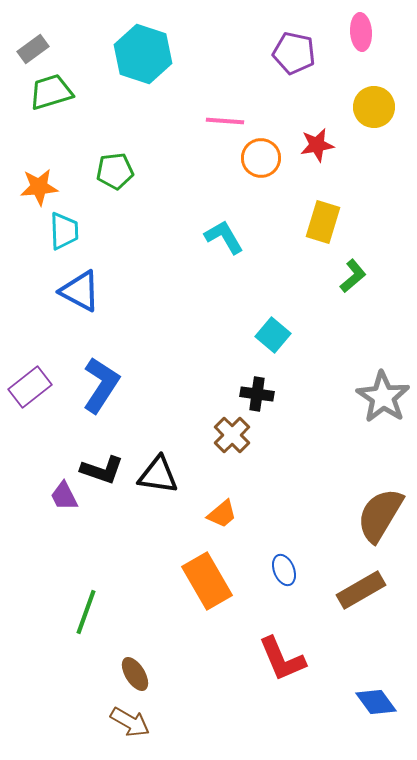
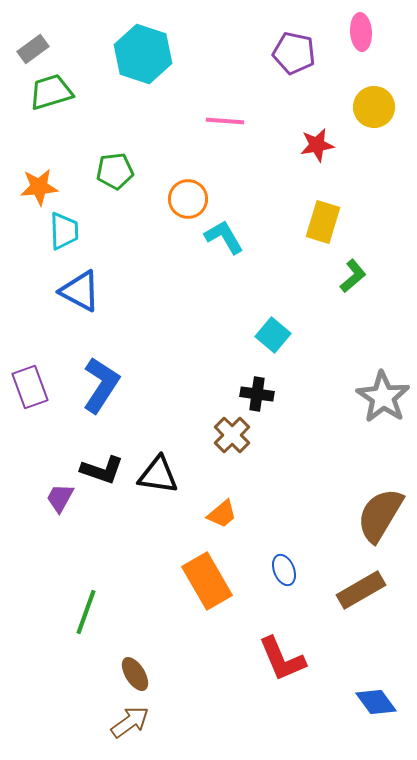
orange circle: moved 73 px left, 41 px down
purple rectangle: rotated 72 degrees counterclockwise
purple trapezoid: moved 4 px left, 2 px down; rotated 56 degrees clockwise
brown arrow: rotated 66 degrees counterclockwise
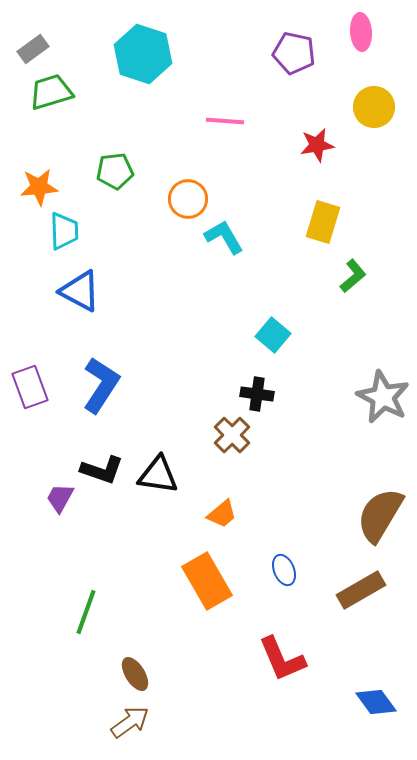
gray star: rotated 6 degrees counterclockwise
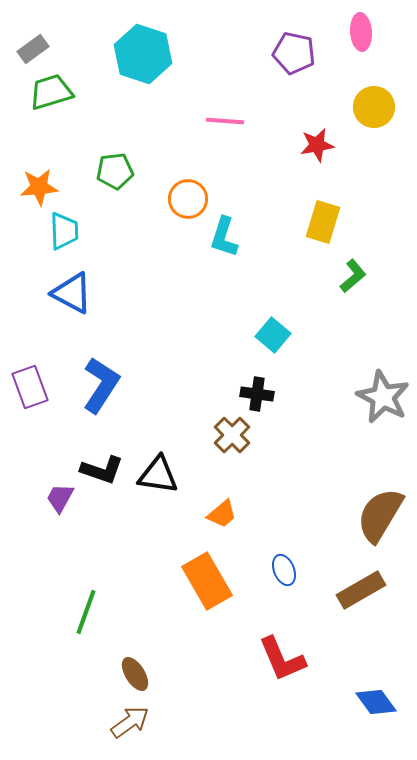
cyan L-shape: rotated 132 degrees counterclockwise
blue triangle: moved 8 px left, 2 px down
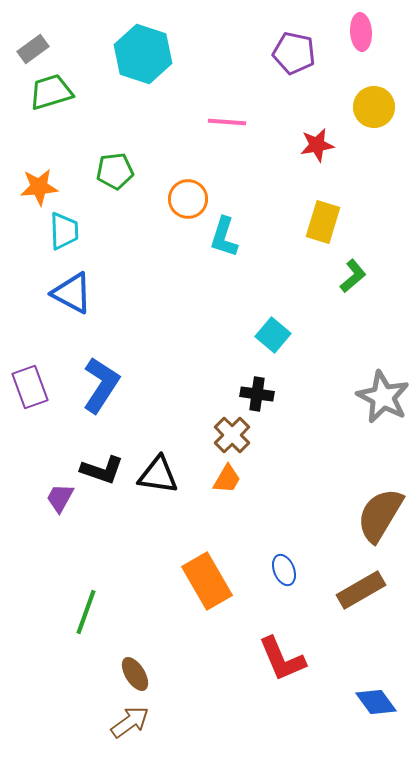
pink line: moved 2 px right, 1 px down
orange trapezoid: moved 5 px right, 35 px up; rotated 20 degrees counterclockwise
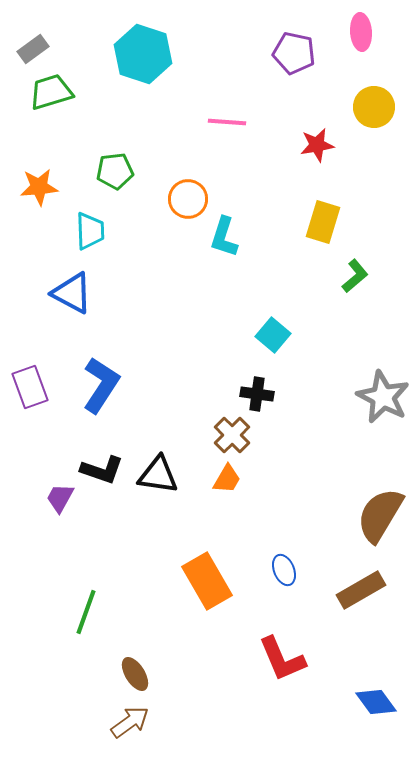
cyan trapezoid: moved 26 px right
green L-shape: moved 2 px right
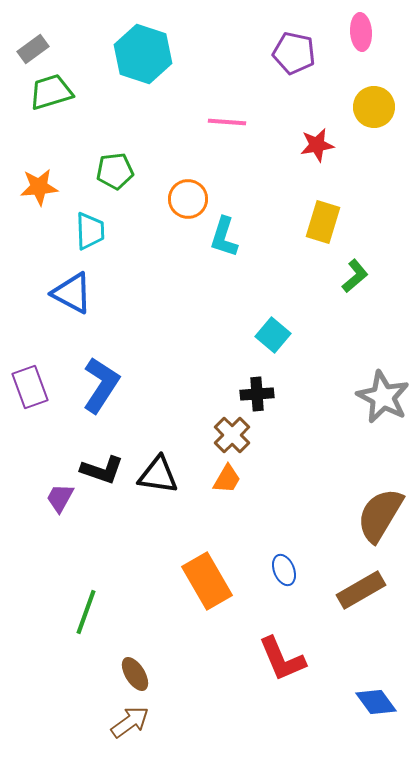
black cross: rotated 12 degrees counterclockwise
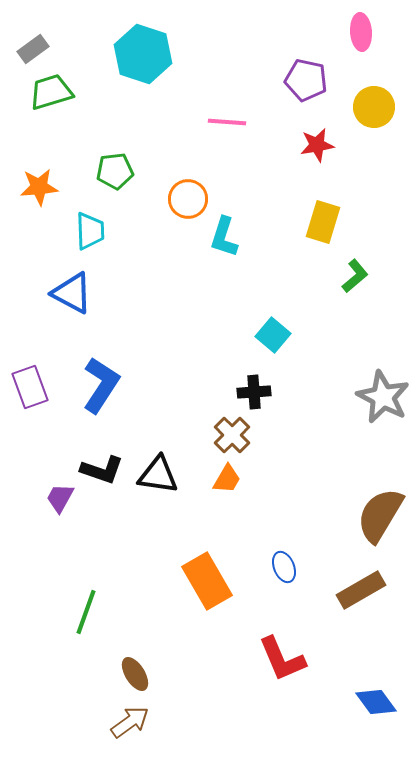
purple pentagon: moved 12 px right, 27 px down
black cross: moved 3 px left, 2 px up
blue ellipse: moved 3 px up
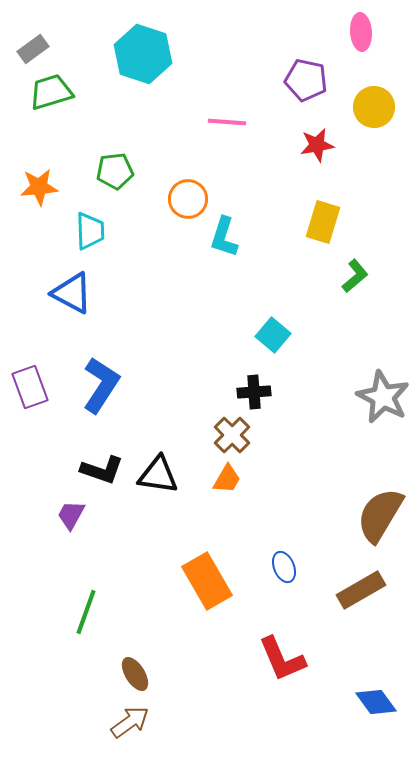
purple trapezoid: moved 11 px right, 17 px down
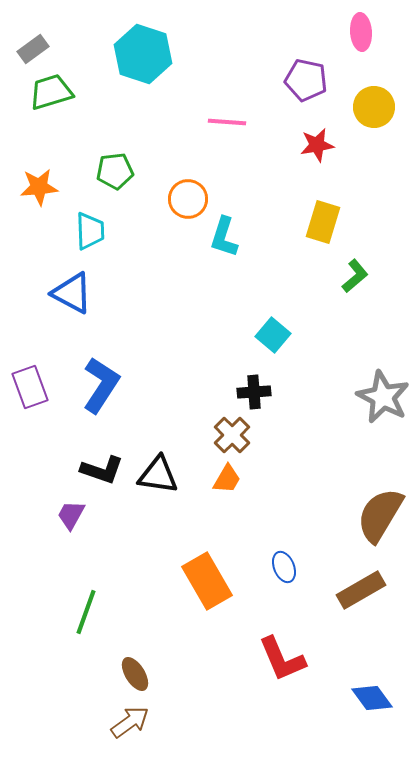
blue diamond: moved 4 px left, 4 px up
